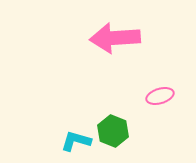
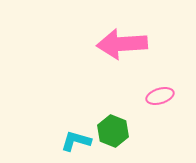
pink arrow: moved 7 px right, 6 px down
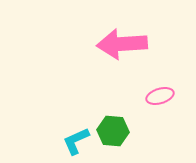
green hexagon: rotated 16 degrees counterclockwise
cyan L-shape: rotated 40 degrees counterclockwise
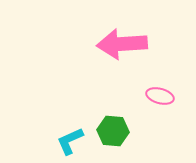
pink ellipse: rotated 32 degrees clockwise
cyan L-shape: moved 6 px left
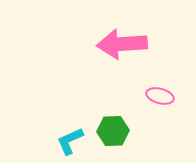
green hexagon: rotated 8 degrees counterclockwise
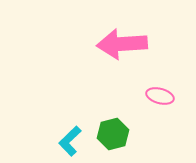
green hexagon: moved 3 px down; rotated 12 degrees counterclockwise
cyan L-shape: rotated 20 degrees counterclockwise
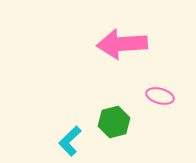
green hexagon: moved 1 px right, 12 px up
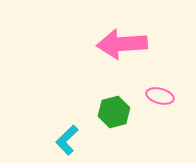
green hexagon: moved 10 px up
cyan L-shape: moved 3 px left, 1 px up
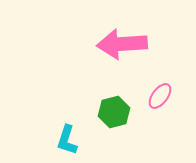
pink ellipse: rotated 68 degrees counterclockwise
cyan L-shape: rotated 28 degrees counterclockwise
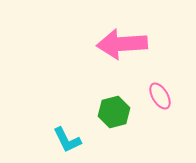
pink ellipse: rotated 68 degrees counterclockwise
cyan L-shape: rotated 44 degrees counterclockwise
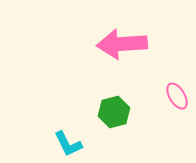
pink ellipse: moved 17 px right
cyan L-shape: moved 1 px right, 4 px down
